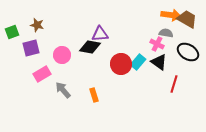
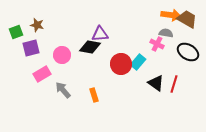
green square: moved 4 px right
black triangle: moved 3 px left, 21 px down
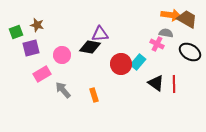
black ellipse: moved 2 px right
red line: rotated 18 degrees counterclockwise
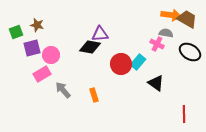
purple square: moved 1 px right
pink circle: moved 11 px left
red line: moved 10 px right, 30 px down
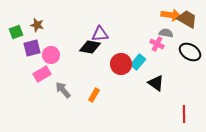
orange rectangle: rotated 48 degrees clockwise
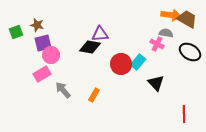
purple square: moved 11 px right, 5 px up
black triangle: rotated 12 degrees clockwise
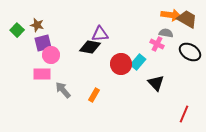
green square: moved 1 px right, 2 px up; rotated 24 degrees counterclockwise
pink rectangle: rotated 30 degrees clockwise
red line: rotated 24 degrees clockwise
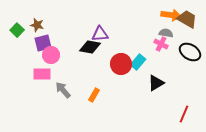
pink cross: moved 4 px right
black triangle: rotated 42 degrees clockwise
